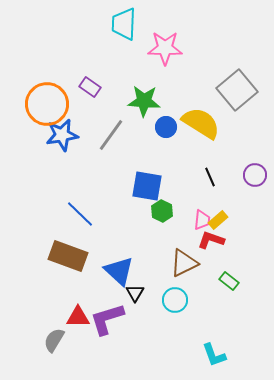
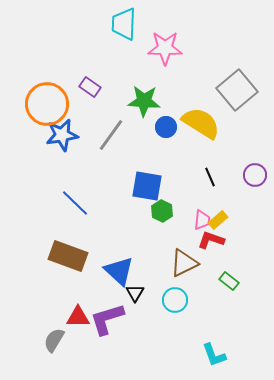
blue line: moved 5 px left, 11 px up
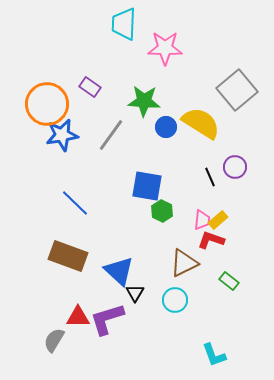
purple circle: moved 20 px left, 8 px up
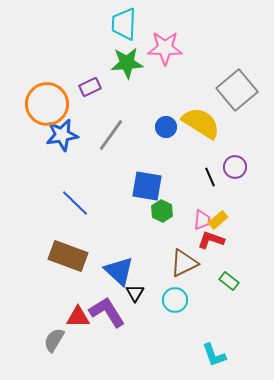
purple rectangle: rotated 60 degrees counterclockwise
green star: moved 17 px left, 38 px up; rotated 8 degrees counterclockwise
purple L-shape: moved 7 px up; rotated 75 degrees clockwise
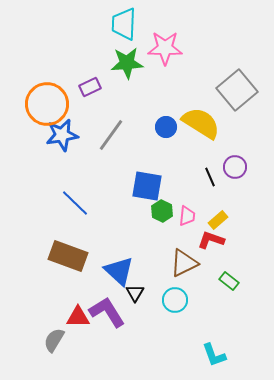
pink trapezoid: moved 15 px left, 4 px up
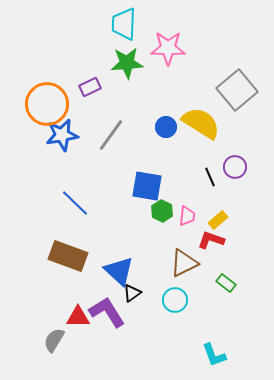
pink star: moved 3 px right
green rectangle: moved 3 px left, 2 px down
black triangle: moved 3 px left; rotated 24 degrees clockwise
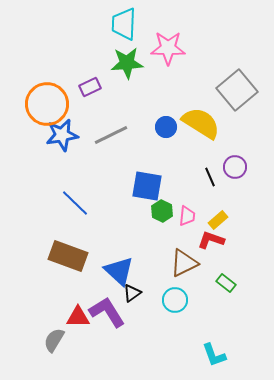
gray line: rotated 28 degrees clockwise
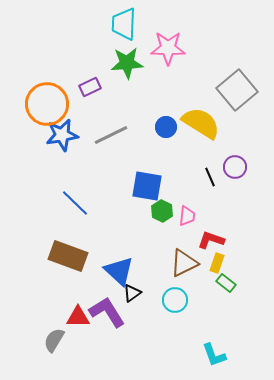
yellow rectangle: moved 1 px left, 43 px down; rotated 30 degrees counterclockwise
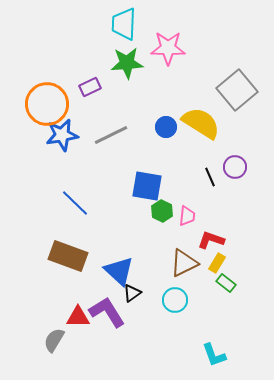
yellow rectangle: rotated 12 degrees clockwise
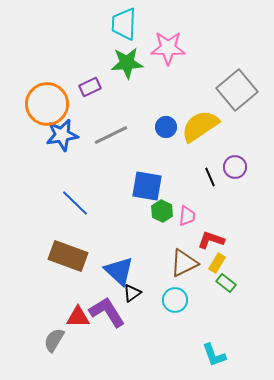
yellow semicircle: moved 1 px left, 3 px down; rotated 66 degrees counterclockwise
